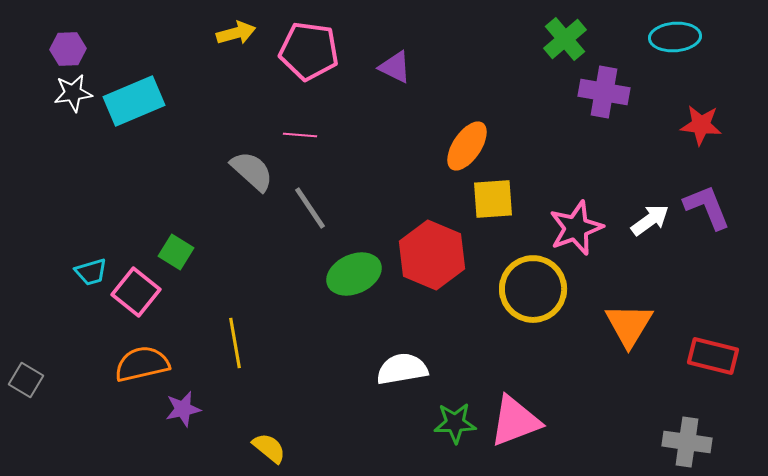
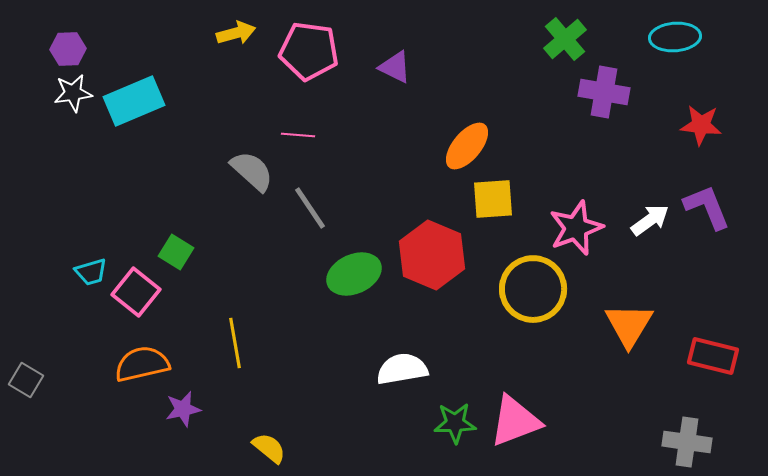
pink line: moved 2 px left
orange ellipse: rotated 6 degrees clockwise
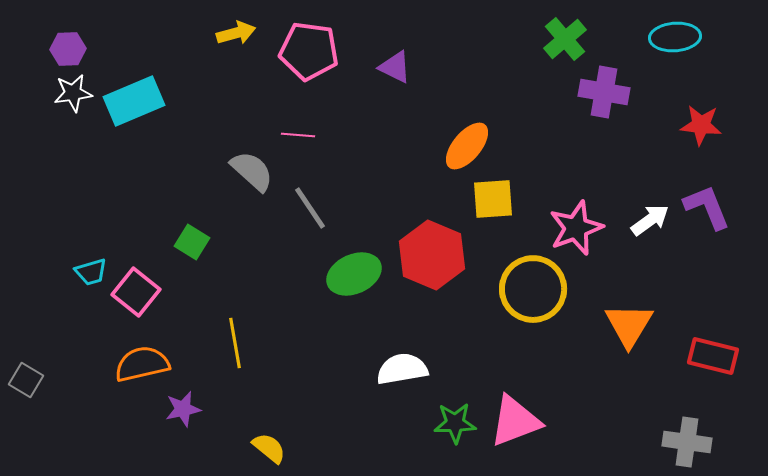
green square: moved 16 px right, 10 px up
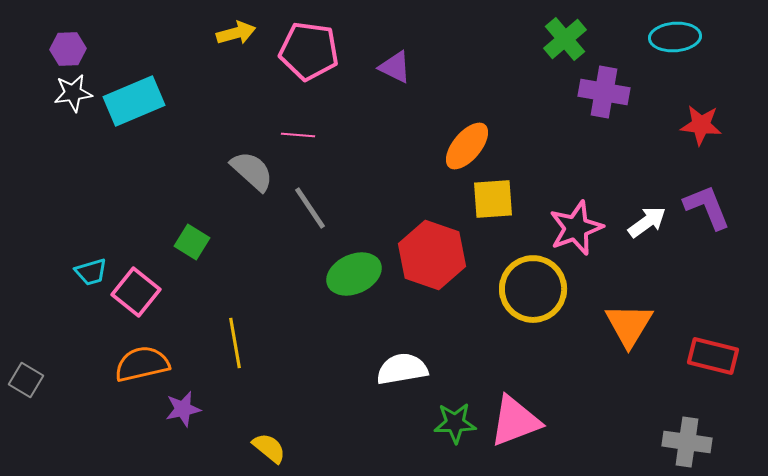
white arrow: moved 3 px left, 2 px down
red hexagon: rotated 4 degrees counterclockwise
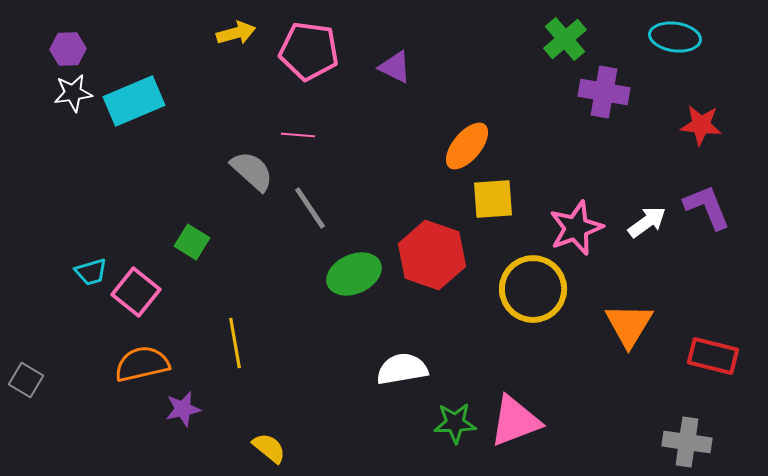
cyan ellipse: rotated 12 degrees clockwise
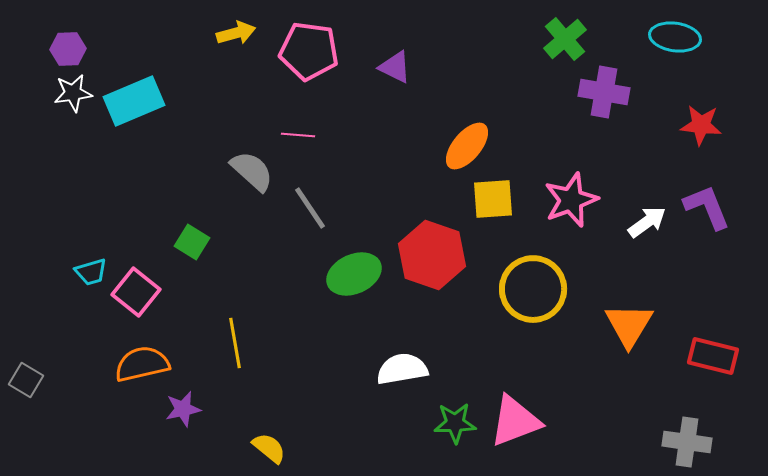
pink star: moved 5 px left, 28 px up
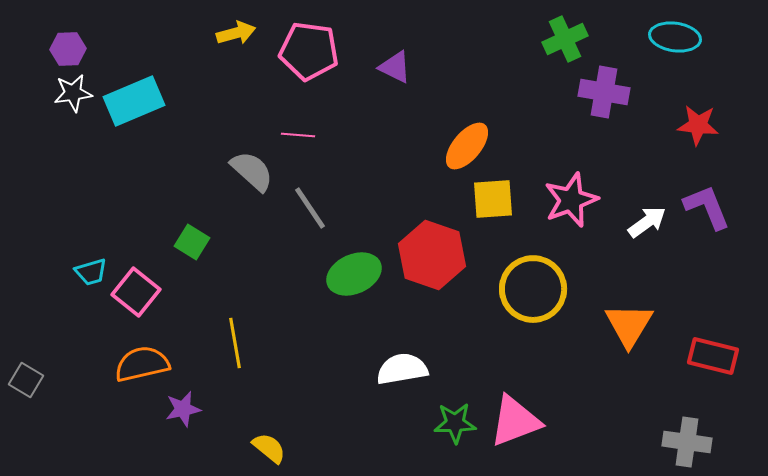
green cross: rotated 15 degrees clockwise
red star: moved 3 px left
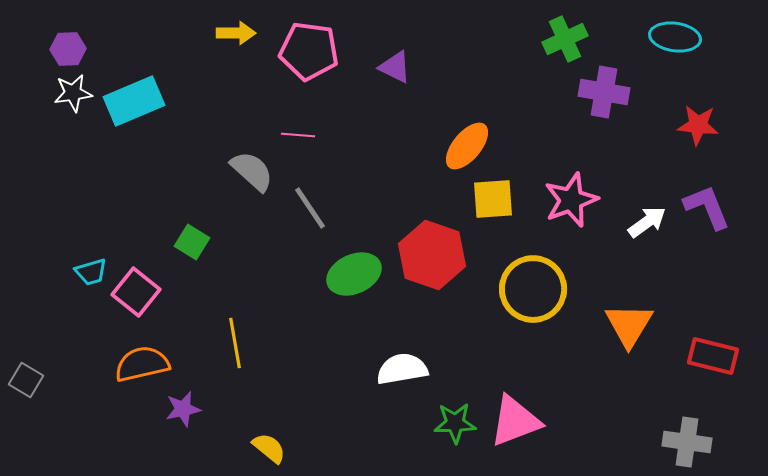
yellow arrow: rotated 15 degrees clockwise
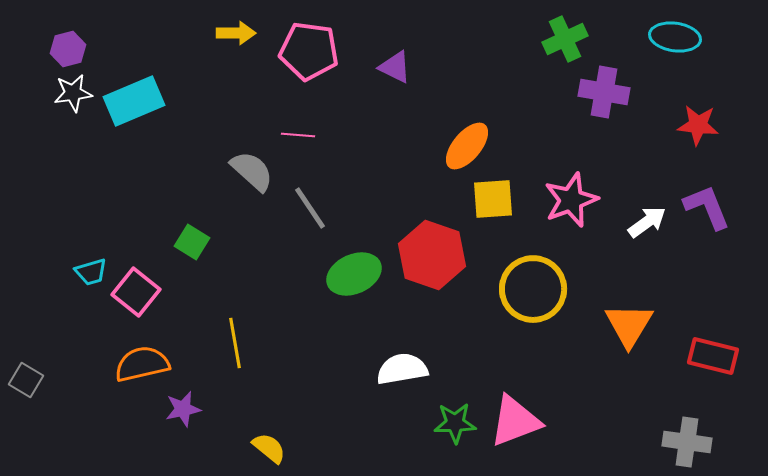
purple hexagon: rotated 12 degrees counterclockwise
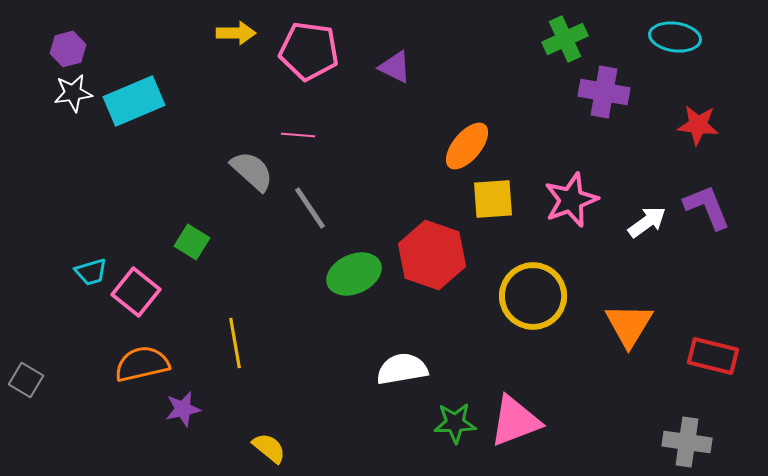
yellow circle: moved 7 px down
